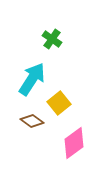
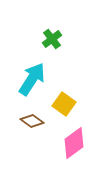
green cross: rotated 18 degrees clockwise
yellow square: moved 5 px right, 1 px down; rotated 15 degrees counterclockwise
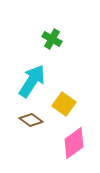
green cross: rotated 24 degrees counterclockwise
cyan arrow: moved 2 px down
brown diamond: moved 1 px left, 1 px up
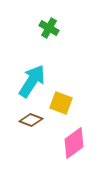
green cross: moved 3 px left, 11 px up
yellow square: moved 3 px left, 1 px up; rotated 15 degrees counterclockwise
brown diamond: rotated 15 degrees counterclockwise
